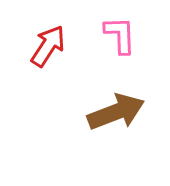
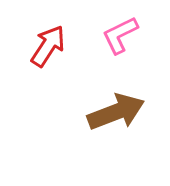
pink L-shape: rotated 114 degrees counterclockwise
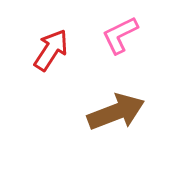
red arrow: moved 3 px right, 4 px down
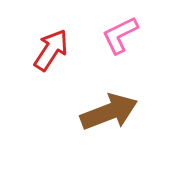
brown arrow: moved 7 px left
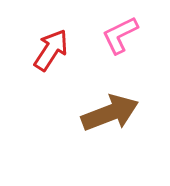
brown arrow: moved 1 px right, 1 px down
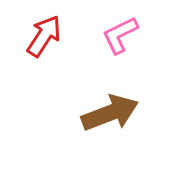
red arrow: moved 7 px left, 14 px up
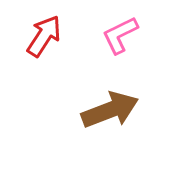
brown arrow: moved 3 px up
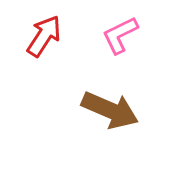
brown arrow: rotated 44 degrees clockwise
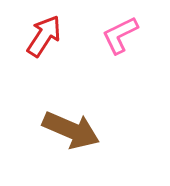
brown arrow: moved 39 px left, 20 px down
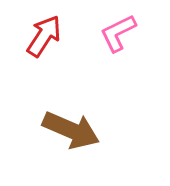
pink L-shape: moved 2 px left, 2 px up
